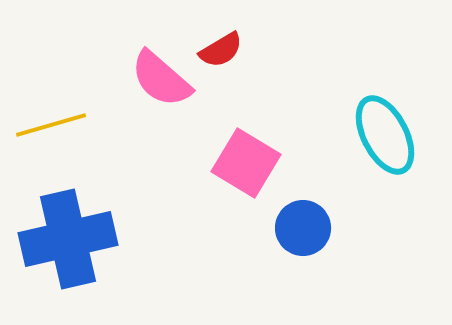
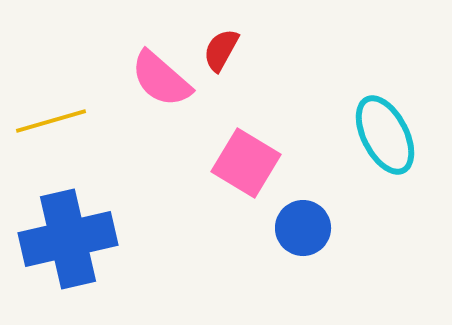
red semicircle: rotated 150 degrees clockwise
yellow line: moved 4 px up
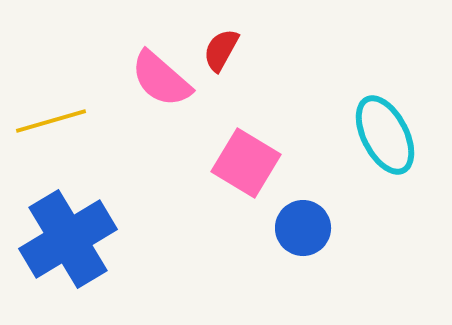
blue cross: rotated 18 degrees counterclockwise
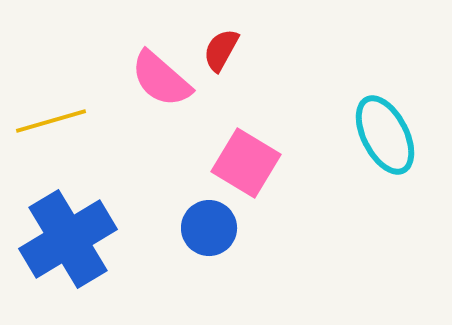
blue circle: moved 94 px left
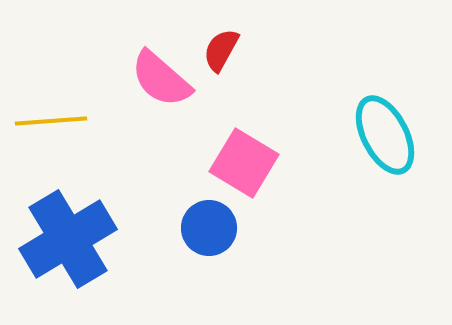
yellow line: rotated 12 degrees clockwise
pink square: moved 2 px left
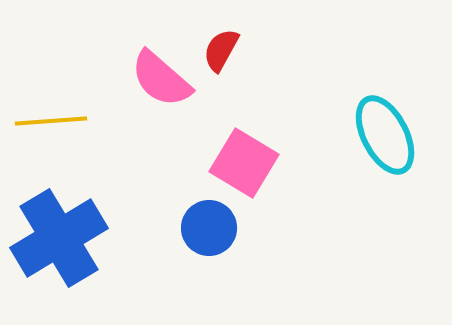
blue cross: moved 9 px left, 1 px up
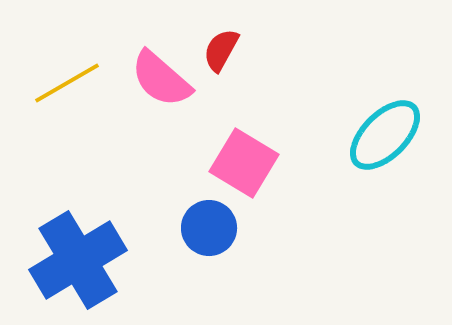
yellow line: moved 16 px right, 38 px up; rotated 26 degrees counterclockwise
cyan ellipse: rotated 72 degrees clockwise
blue cross: moved 19 px right, 22 px down
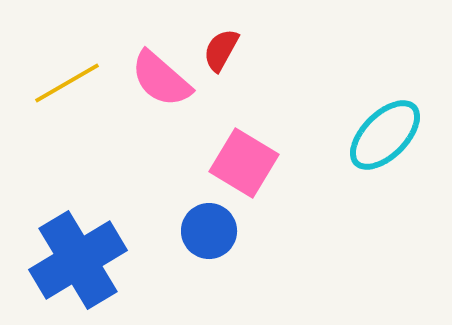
blue circle: moved 3 px down
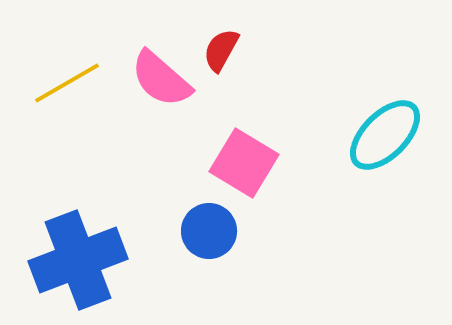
blue cross: rotated 10 degrees clockwise
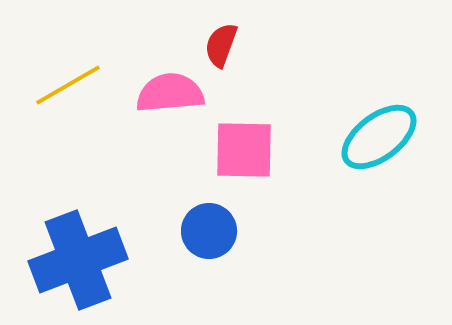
red semicircle: moved 5 px up; rotated 9 degrees counterclockwise
pink semicircle: moved 9 px right, 14 px down; rotated 134 degrees clockwise
yellow line: moved 1 px right, 2 px down
cyan ellipse: moved 6 px left, 2 px down; rotated 8 degrees clockwise
pink square: moved 13 px up; rotated 30 degrees counterclockwise
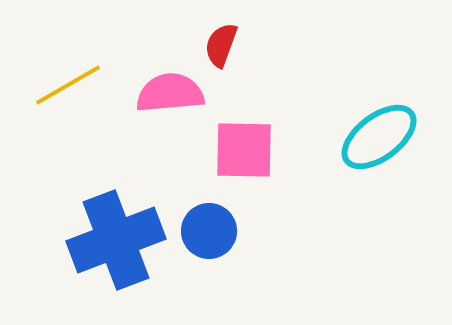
blue cross: moved 38 px right, 20 px up
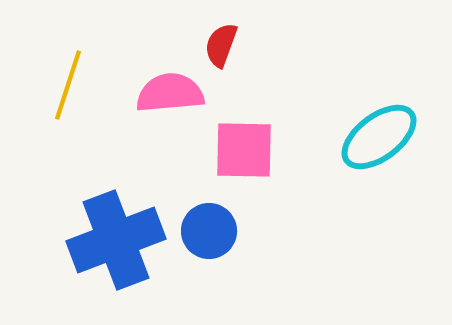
yellow line: rotated 42 degrees counterclockwise
